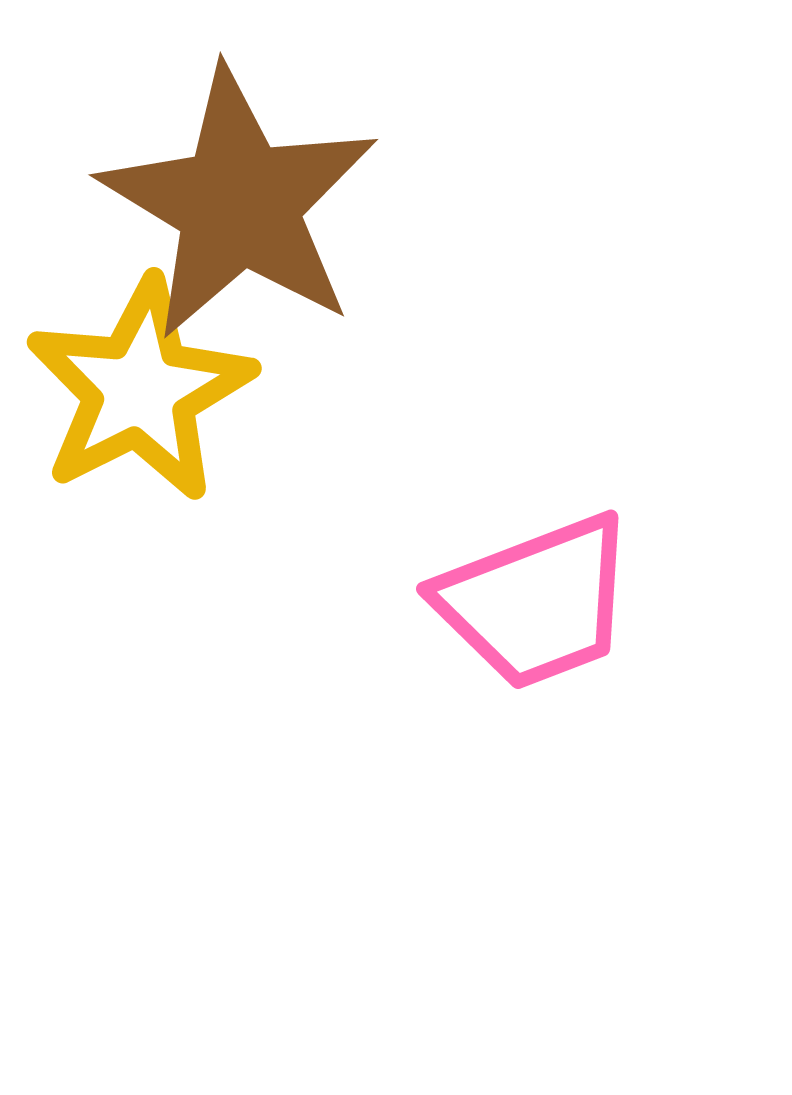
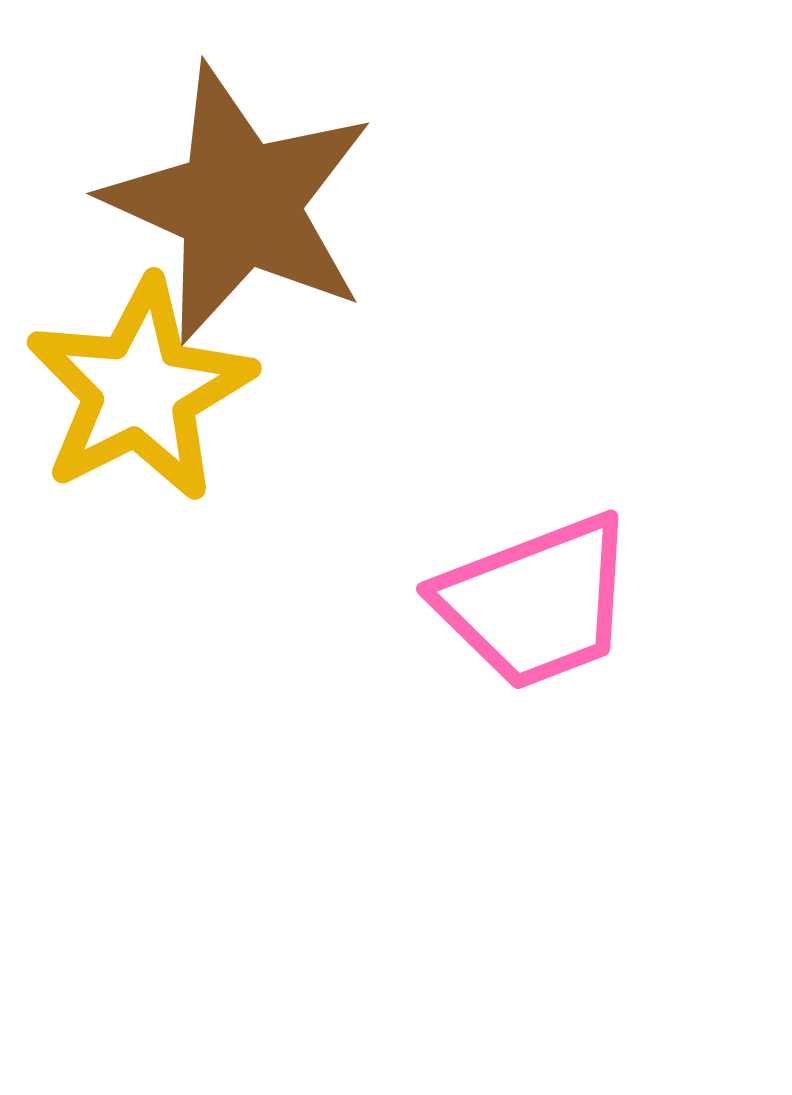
brown star: rotated 7 degrees counterclockwise
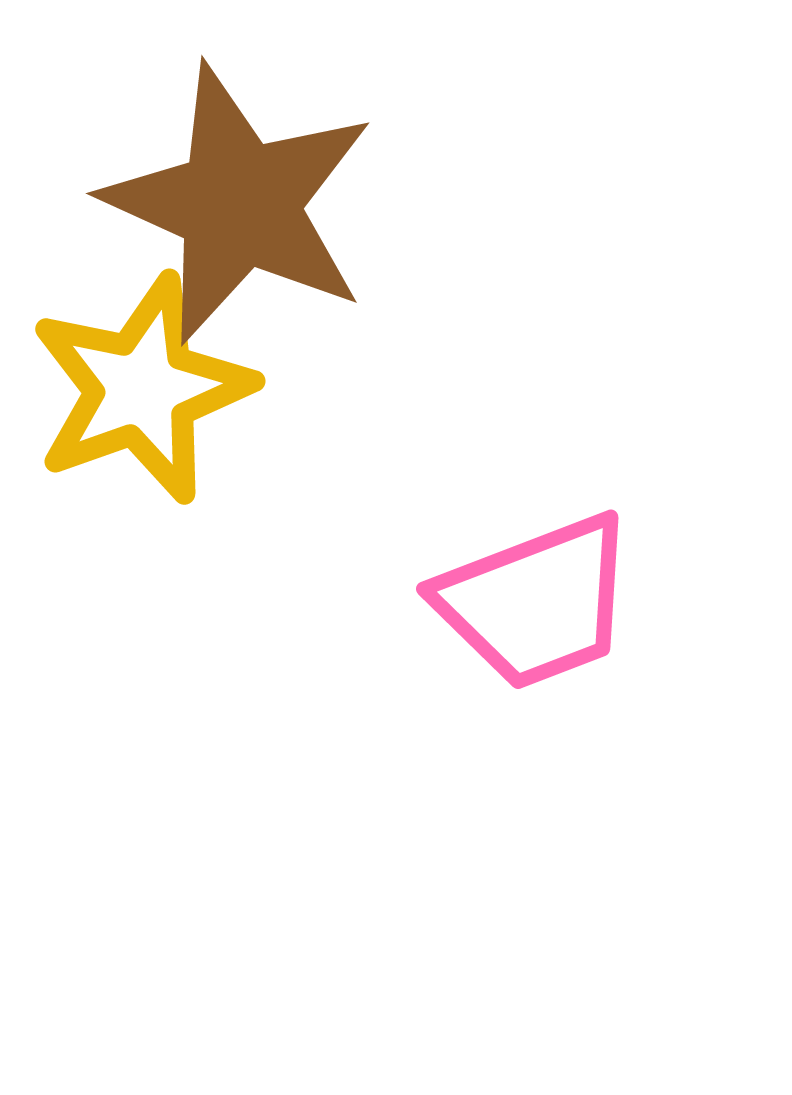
yellow star: moved 2 px right, 1 px up; rotated 7 degrees clockwise
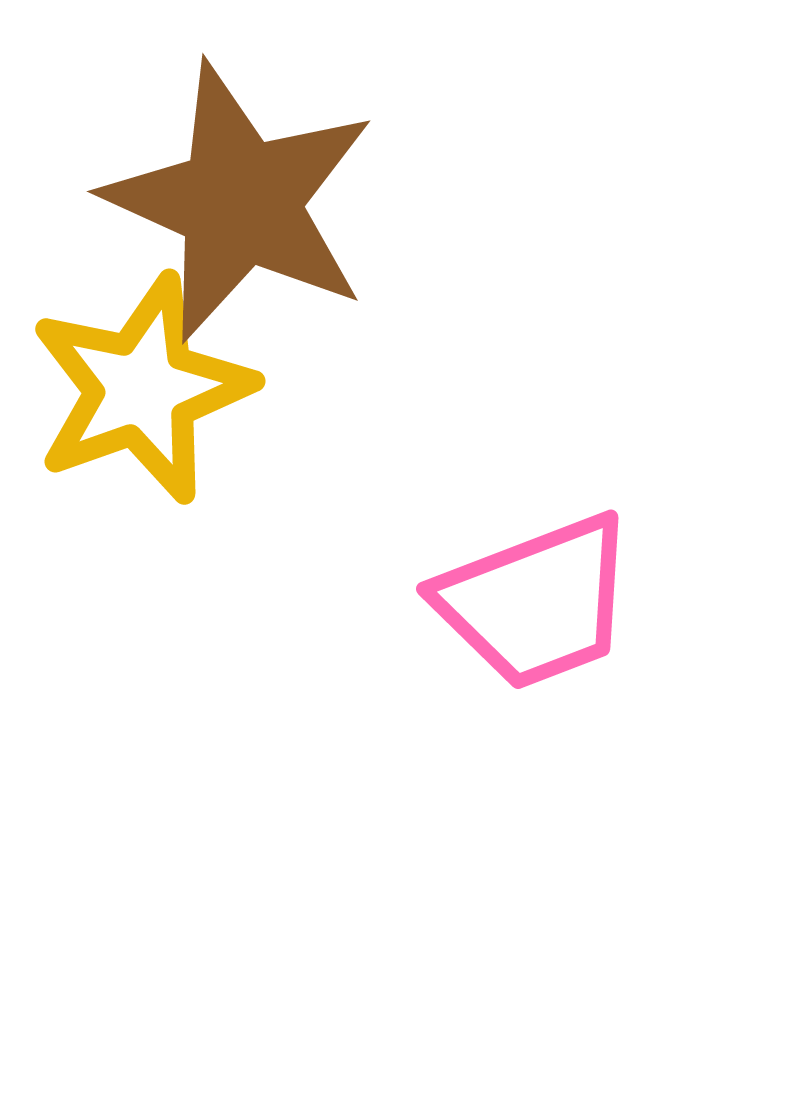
brown star: moved 1 px right, 2 px up
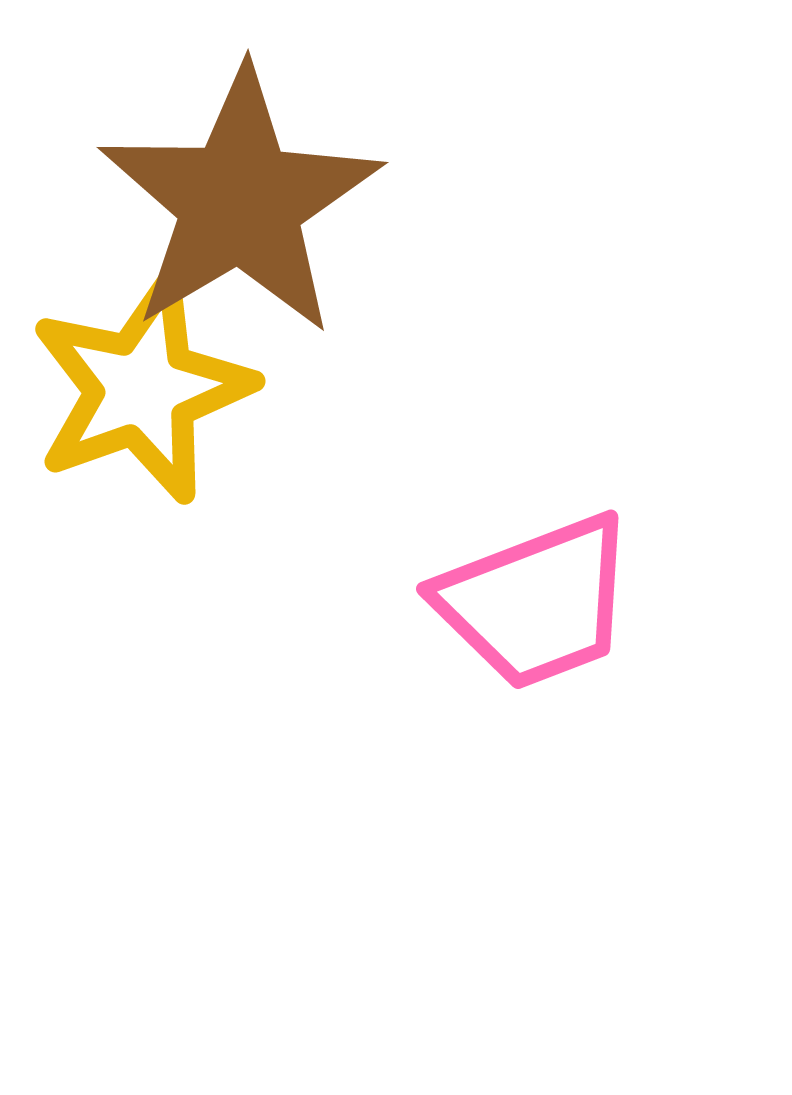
brown star: rotated 17 degrees clockwise
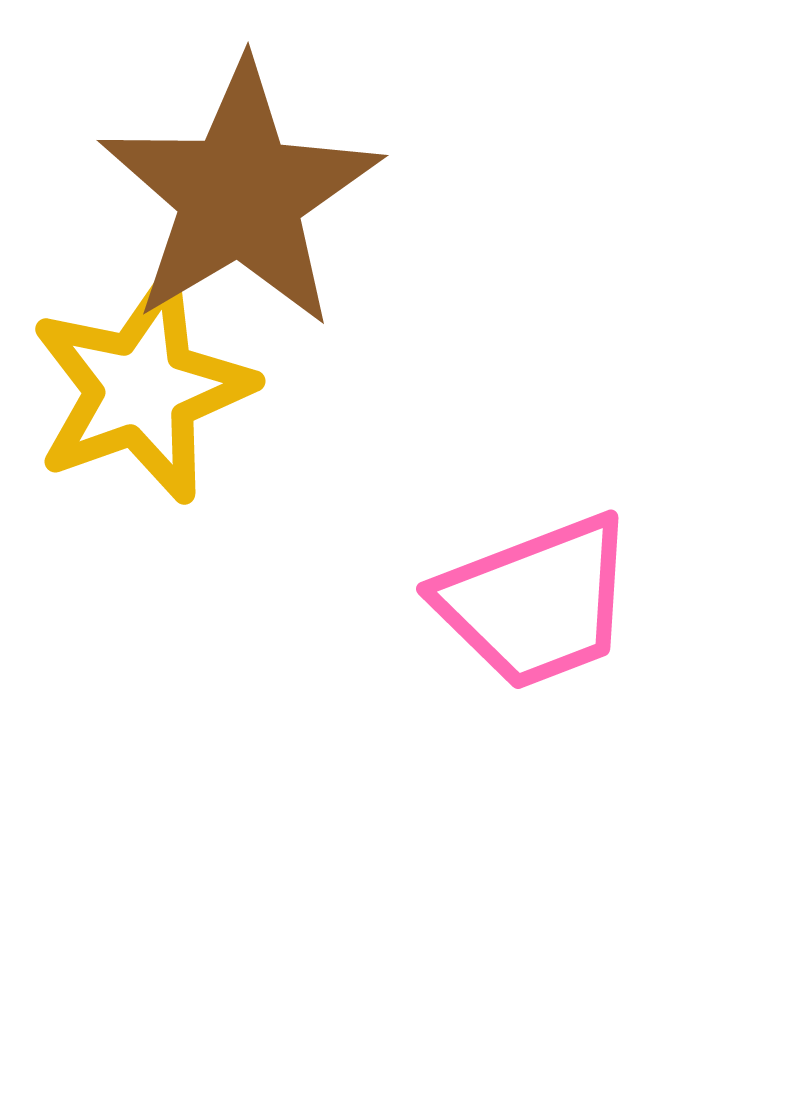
brown star: moved 7 px up
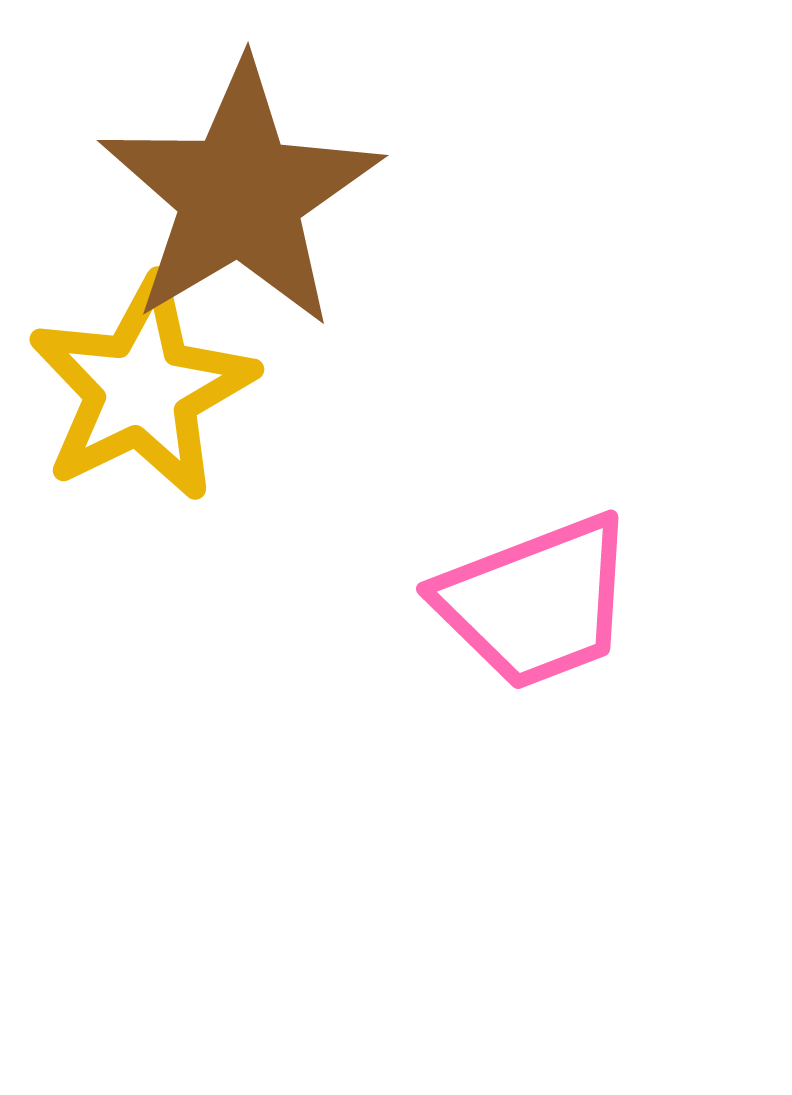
yellow star: rotated 6 degrees counterclockwise
